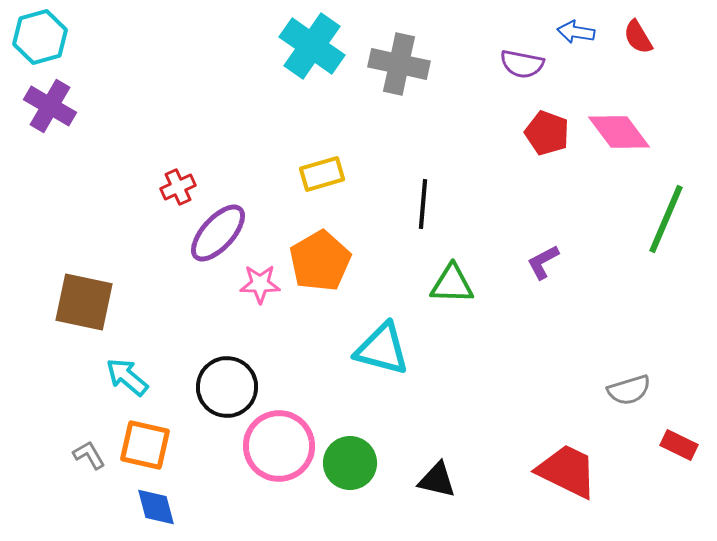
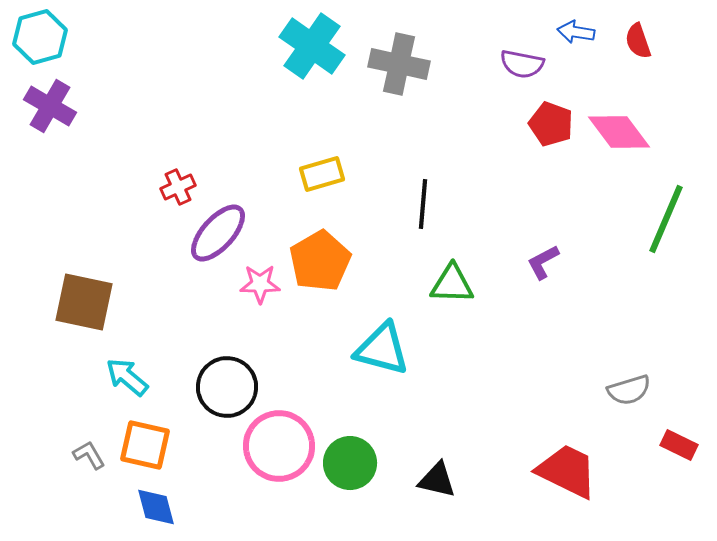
red semicircle: moved 4 px down; rotated 12 degrees clockwise
red pentagon: moved 4 px right, 9 px up
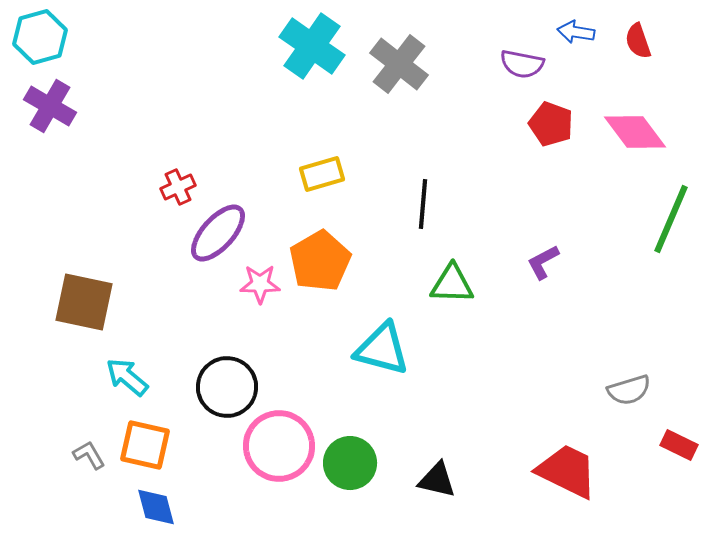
gray cross: rotated 26 degrees clockwise
pink diamond: moved 16 px right
green line: moved 5 px right
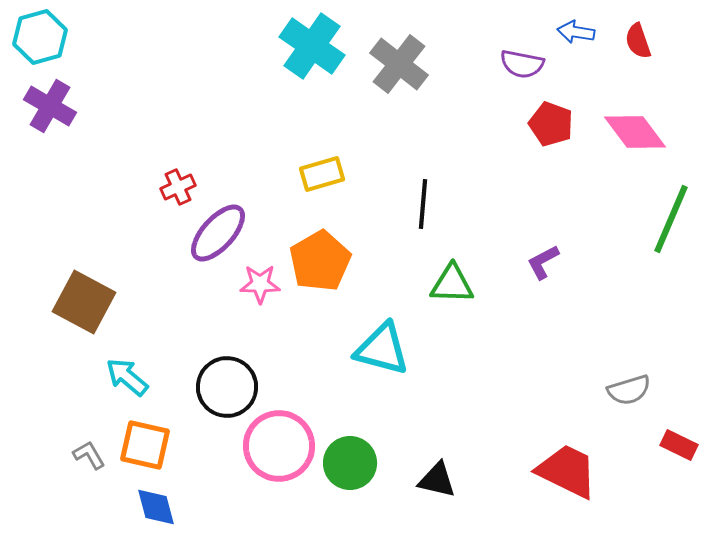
brown square: rotated 16 degrees clockwise
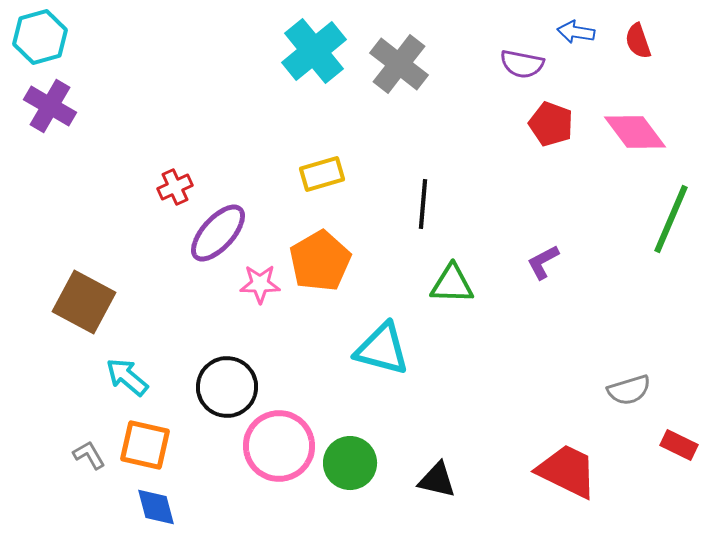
cyan cross: moved 2 px right, 5 px down; rotated 16 degrees clockwise
red cross: moved 3 px left
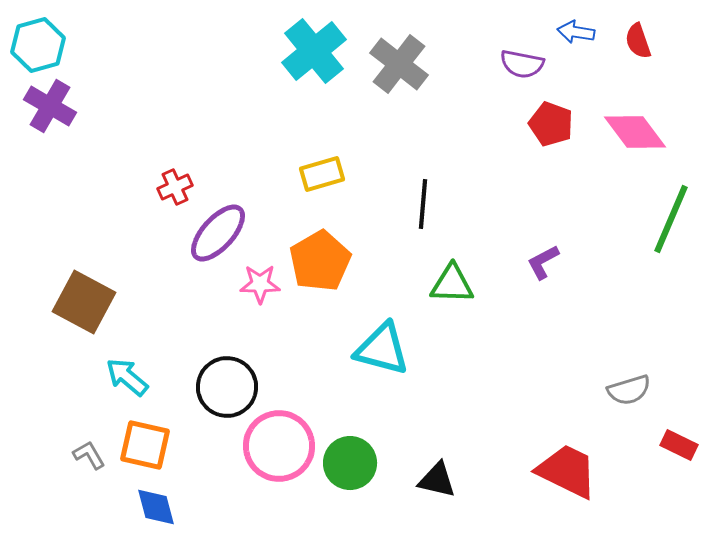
cyan hexagon: moved 2 px left, 8 px down
